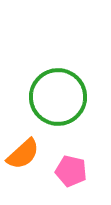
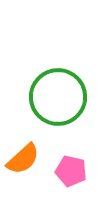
orange semicircle: moved 5 px down
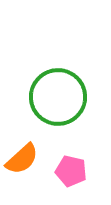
orange semicircle: moved 1 px left
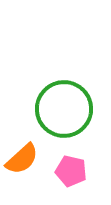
green circle: moved 6 px right, 12 px down
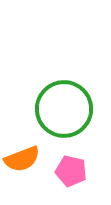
orange semicircle: rotated 21 degrees clockwise
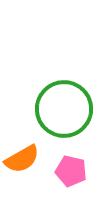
orange semicircle: rotated 9 degrees counterclockwise
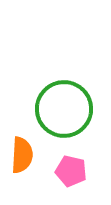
orange semicircle: moved 4 px up; rotated 57 degrees counterclockwise
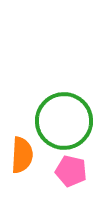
green circle: moved 12 px down
